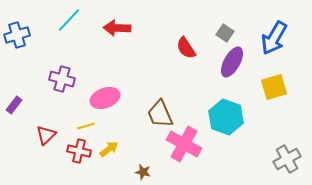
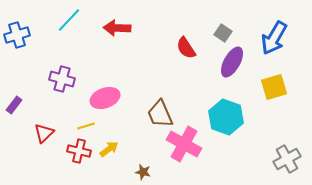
gray square: moved 2 px left
red triangle: moved 2 px left, 2 px up
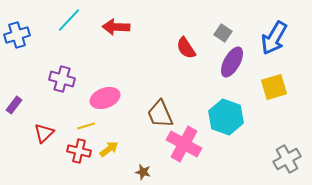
red arrow: moved 1 px left, 1 px up
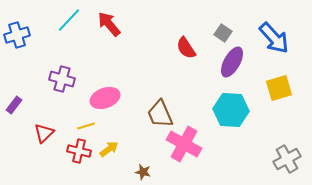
red arrow: moved 7 px left, 3 px up; rotated 48 degrees clockwise
blue arrow: rotated 72 degrees counterclockwise
yellow square: moved 5 px right, 1 px down
cyan hexagon: moved 5 px right, 7 px up; rotated 16 degrees counterclockwise
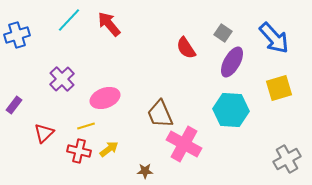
purple cross: rotated 30 degrees clockwise
brown star: moved 2 px right, 1 px up; rotated 14 degrees counterclockwise
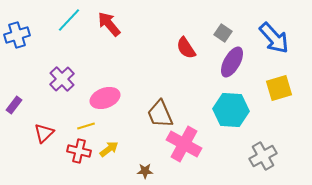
gray cross: moved 24 px left, 3 px up
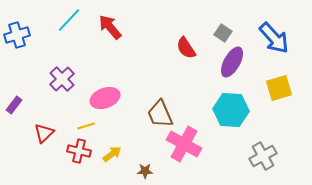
red arrow: moved 1 px right, 3 px down
yellow arrow: moved 3 px right, 5 px down
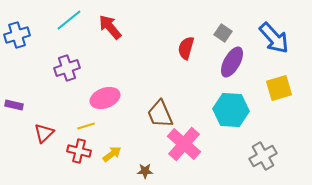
cyan line: rotated 8 degrees clockwise
red semicircle: rotated 50 degrees clockwise
purple cross: moved 5 px right, 11 px up; rotated 25 degrees clockwise
purple rectangle: rotated 66 degrees clockwise
pink cross: rotated 12 degrees clockwise
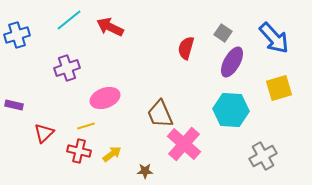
red arrow: rotated 24 degrees counterclockwise
